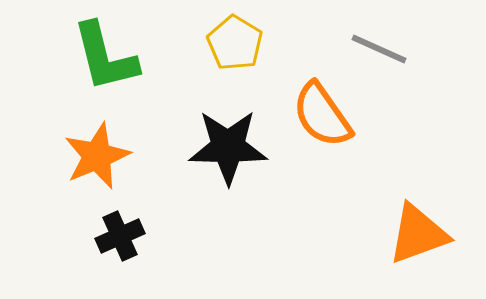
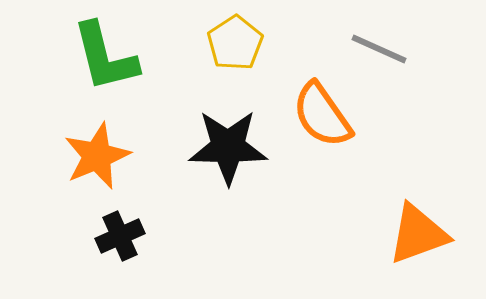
yellow pentagon: rotated 8 degrees clockwise
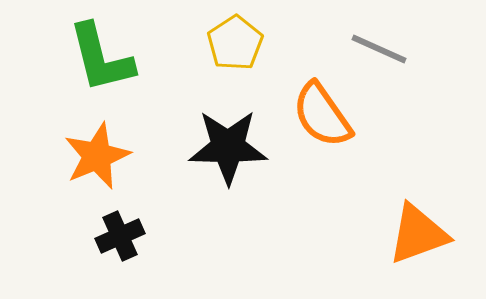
green L-shape: moved 4 px left, 1 px down
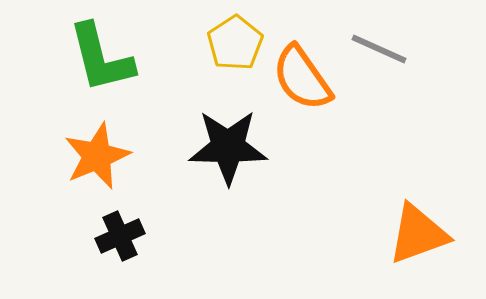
orange semicircle: moved 20 px left, 37 px up
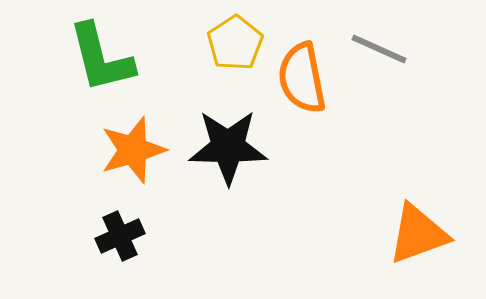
orange semicircle: rotated 24 degrees clockwise
orange star: moved 36 px right, 6 px up; rotated 6 degrees clockwise
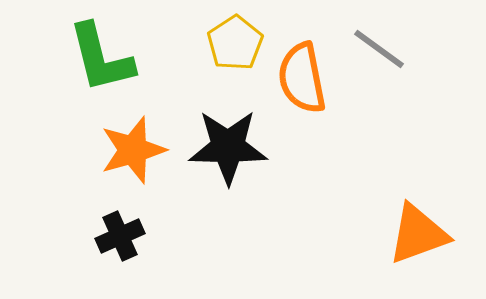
gray line: rotated 12 degrees clockwise
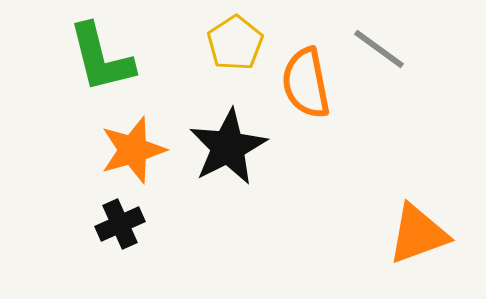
orange semicircle: moved 4 px right, 5 px down
black star: rotated 28 degrees counterclockwise
black cross: moved 12 px up
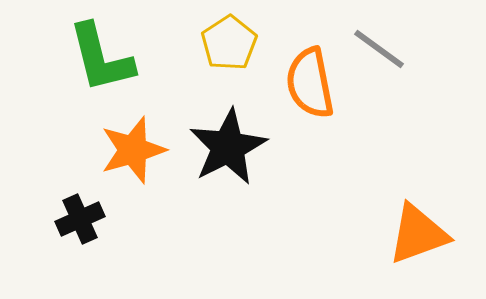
yellow pentagon: moved 6 px left
orange semicircle: moved 4 px right
black cross: moved 40 px left, 5 px up
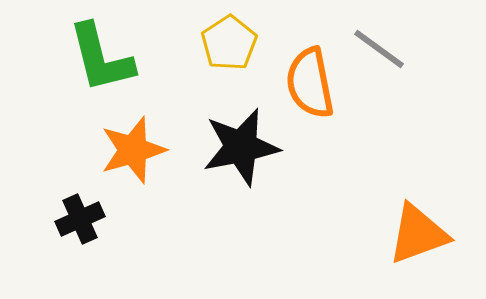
black star: moved 13 px right; rotated 16 degrees clockwise
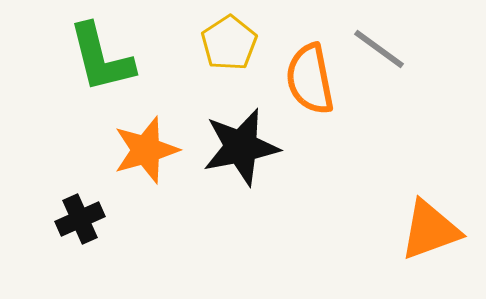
orange semicircle: moved 4 px up
orange star: moved 13 px right
orange triangle: moved 12 px right, 4 px up
